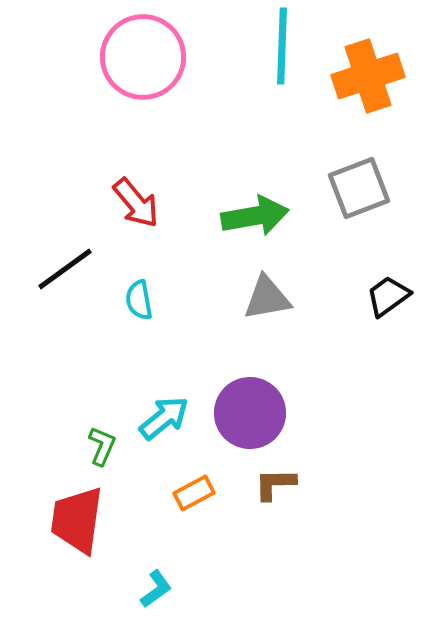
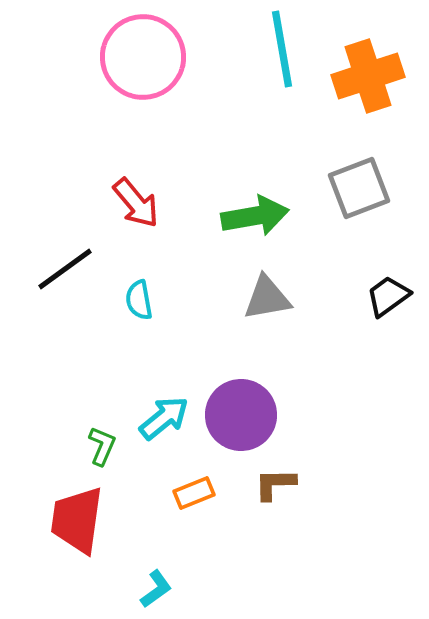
cyan line: moved 3 px down; rotated 12 degrees counterclockwise
purple circle: moved 9 px left, 2 px down
orange rectangle: rotated 6 degrees clockwise
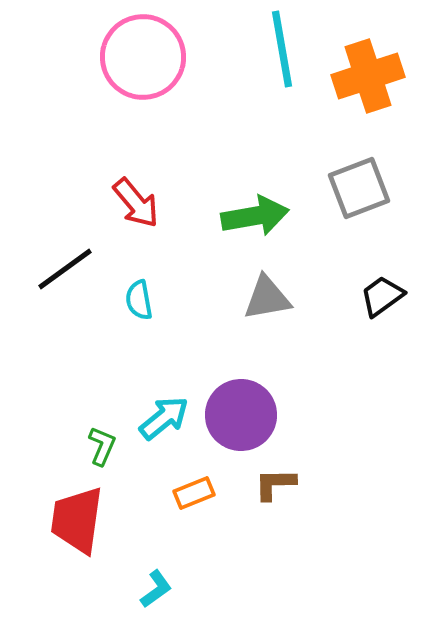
black trapezoid: moved 6 px left
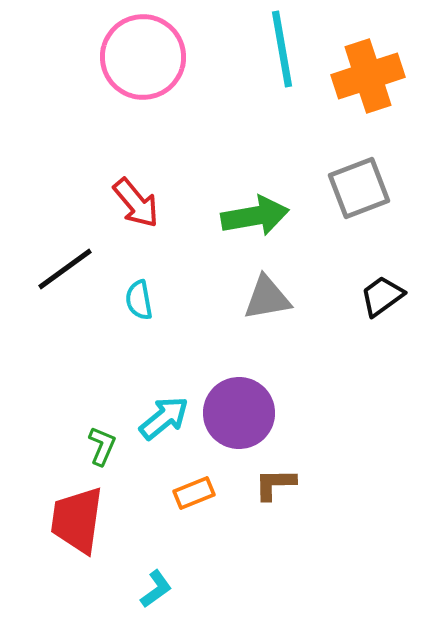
purple circle: moved 2 px left, 2 px up
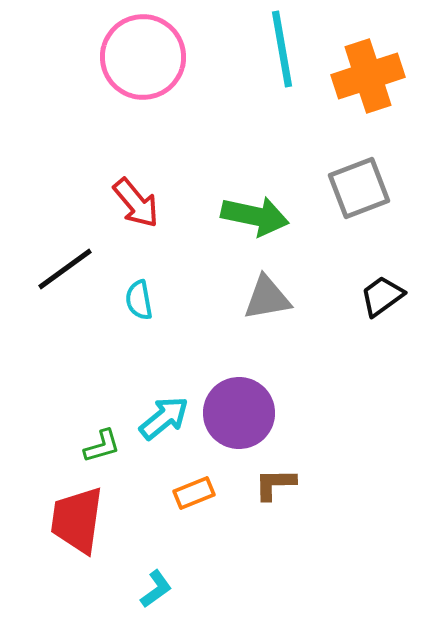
green arrow: rotated 22 degrees clockwise
green L-shape: rotated 51 degrees clockwise
